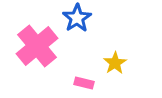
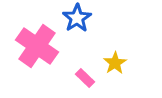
pink cross: rotated 15 degrees counterclockwise
pink rectangle: moved 1 px right, 5 px up; rotated 30 degrees clockwise
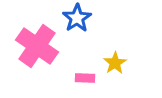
pink rectangle: rotated 42 degrees counterclockwise
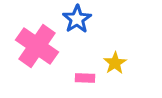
blue star: moved 1 px down
